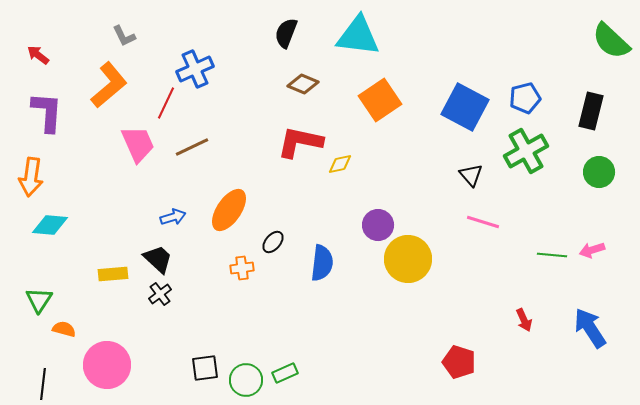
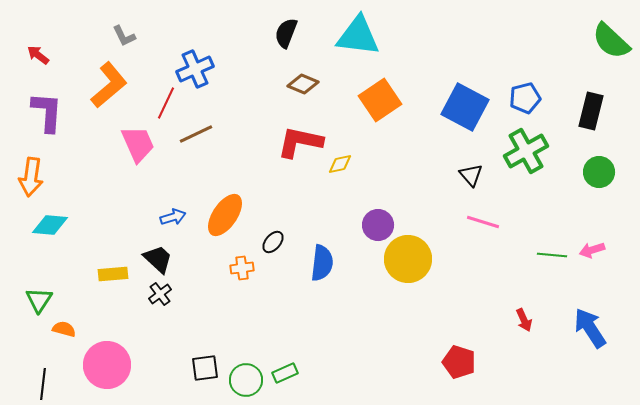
brown line at (192, 147): moved 4 px right, 13 px up
orange ellipse at (229, 210): moved 4 px left, 5 px down
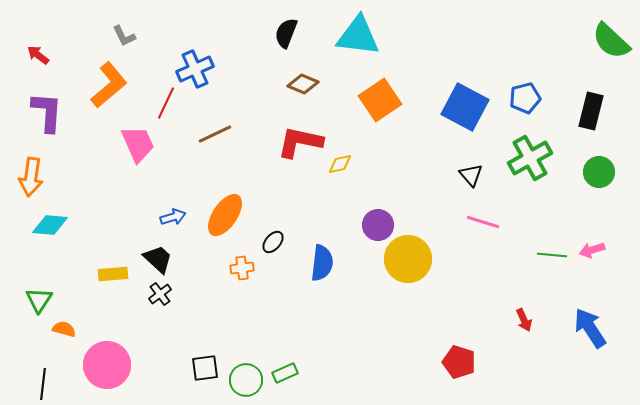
brown line at (196, 134): moved 19 px right
green cross at (526, 151): moved 4 px right, 7 px down
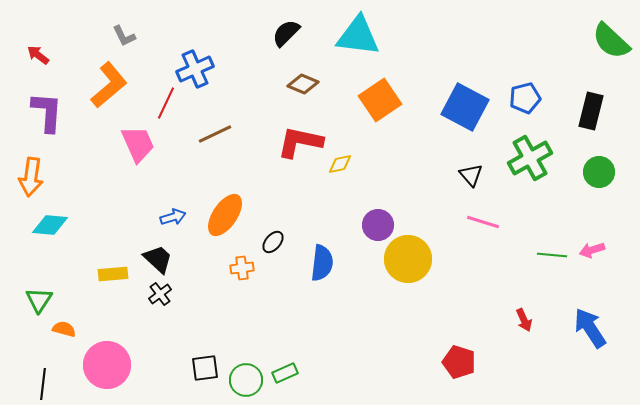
black semicircle at (286, 33): rotated 24 degrees clockwise
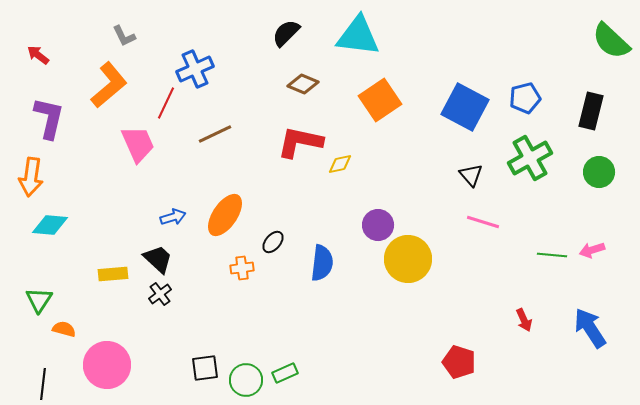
purple L-shape at (47, 112): moved 2 px right, 6 px down; rotated 9 degrees clockwise
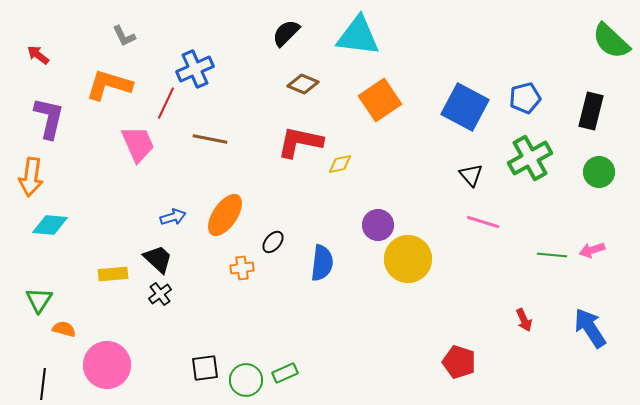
orange L-shape at (109, 85): rotated 123 degrees counterclockwise
brown line at (215, 134): moved 5 px left, 5 px down; rotated 36 degrees clockwise
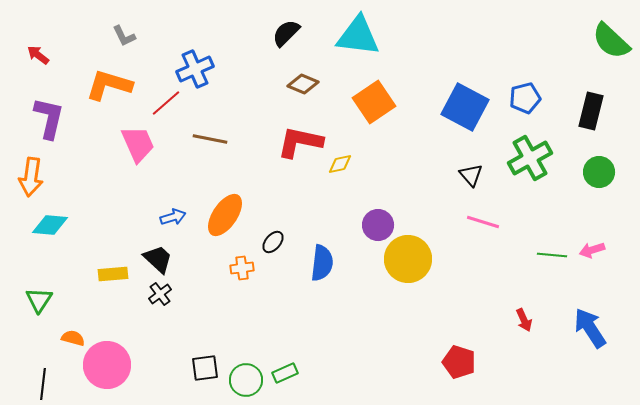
orange square at (380, 100): moved 6 px left, 2 px down
red line at (166, 103): rotated 24 degrees clockwise
orange semicircle at (64, 329): moved 9 px right, 9 px down
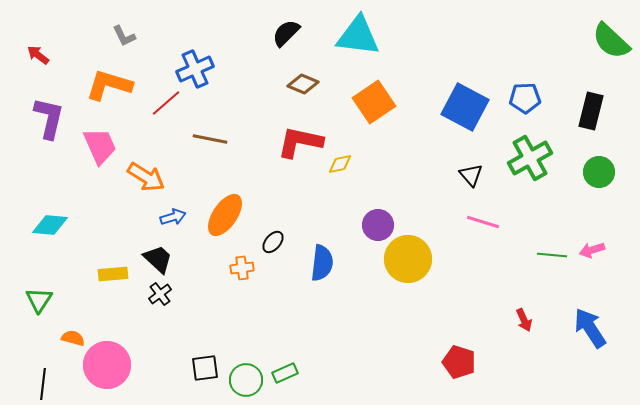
blue pentagon at (525, 98): rotated 12 degrees clockwise
pink trapezoid at (138, 144): moved 38 px left, 2 px down
orange arrow at (31, 177): moved 115 px right; rotated 66 degrees counterclockwise
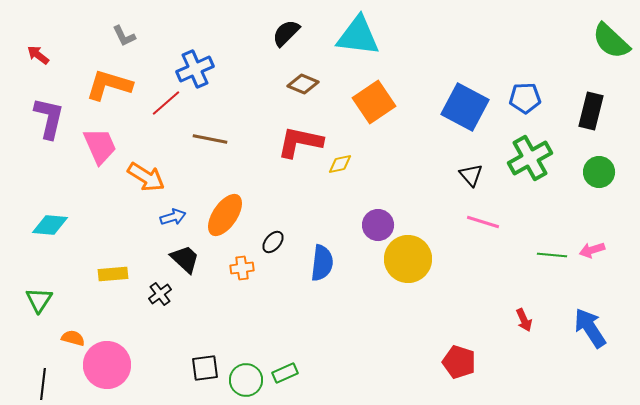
black trapezoid at (158, 259): moved 27 px right
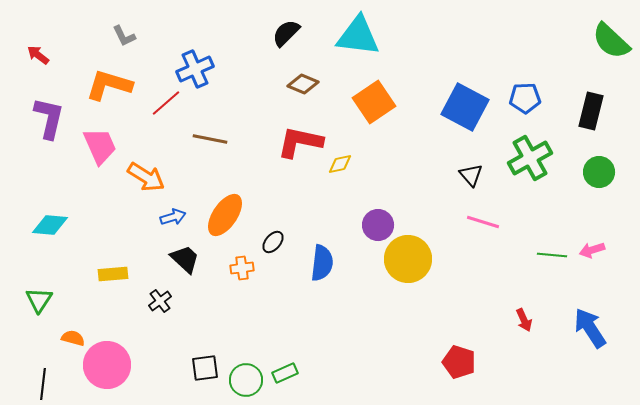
black cross at (160, 294): moved 7 px down
